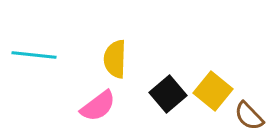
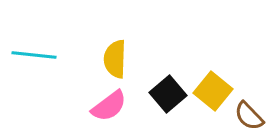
pink semicircle: moved 11 px right
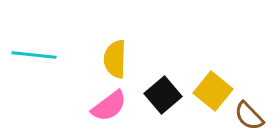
black square: moved 5 px left, 1 px down
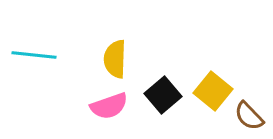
pink semicircle: rotated 18 degrees clockwise
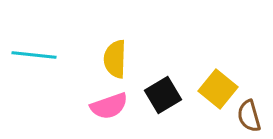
yellow square: moved 5 px right, 2 px up
black square: rotated 9 degrees clockwise
brown semicircle: rotated 28 degrees clockwise
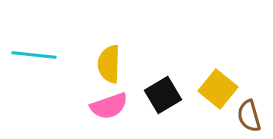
yellow semicircle: moved 6 px left, 5 px down
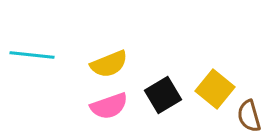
cyan line: moved 2 px left
yellow semicircle: rotated 114 degrees counterclockwise
yellow square: moved 3 px left
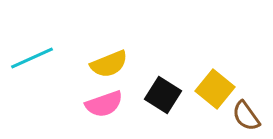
cyan line: moved 3 px down; rotated 30 degrees counterclockwise
black square: rotated 27 degrees counterclockwise
pink semicircle: moved 5 px left, 2 px up
brown semicircle: moved 3 px left; rotated 20 degrees counterclockwise
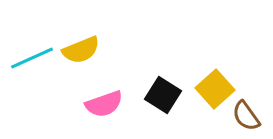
yellow semicircle: moved 28 px left, 14 px up
yellow square: rotated 9 degrees clockwise
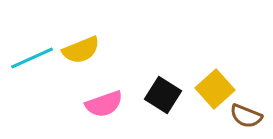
brown semicircle: rotated 32 degrees counterclockwise
